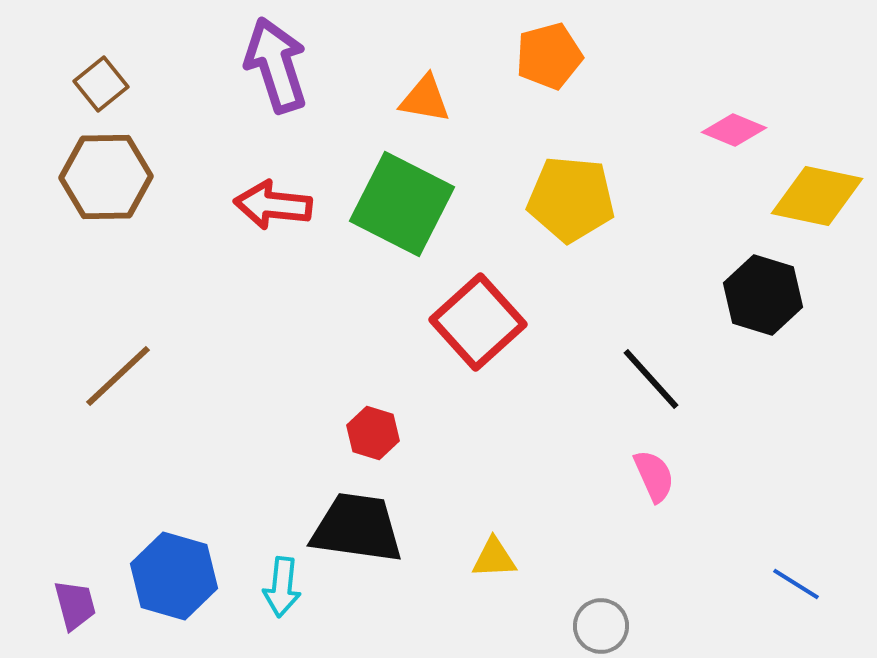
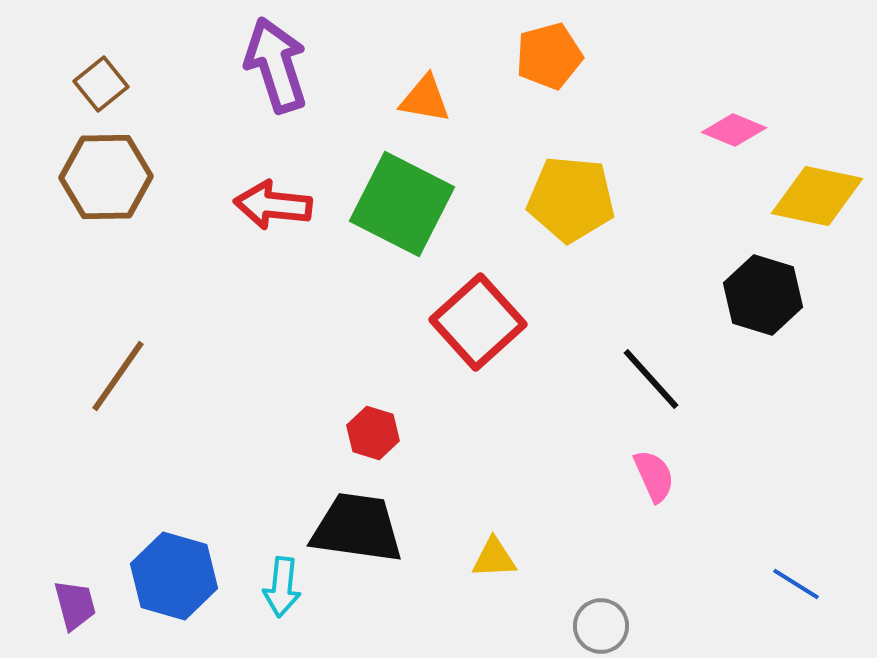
brown line: rotated 12 degrees counterclockwise
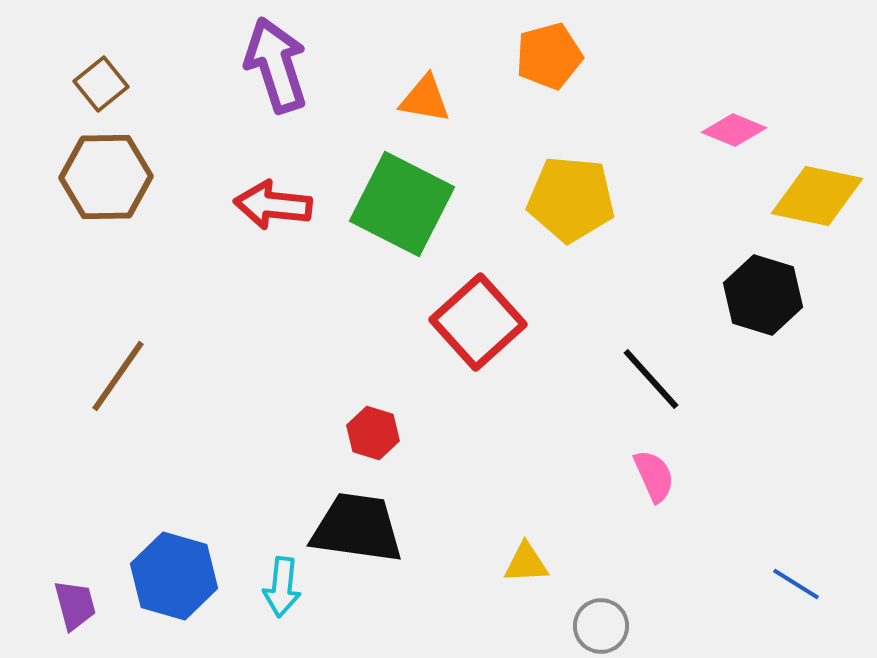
yellow triangle: moved 32 px right, 5 px down
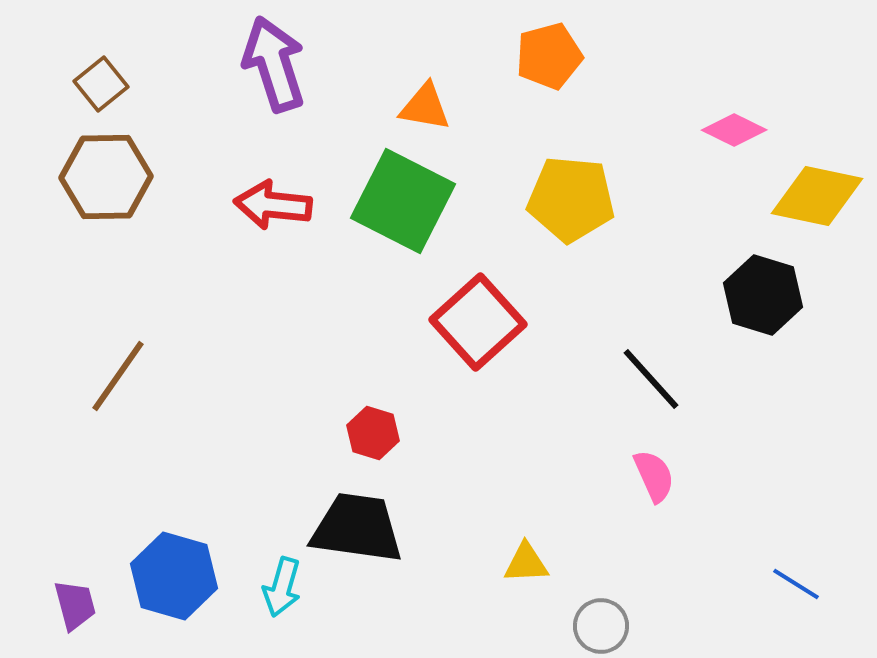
purple arrow: moved 2 px left, 1 px up
orange triangle: moved 8 px down
pink diamond: rotated 4 degrees clockwise
green square: moved 1 px right, 3 px up
cyan arrow: rotated 10 degrees clockwise
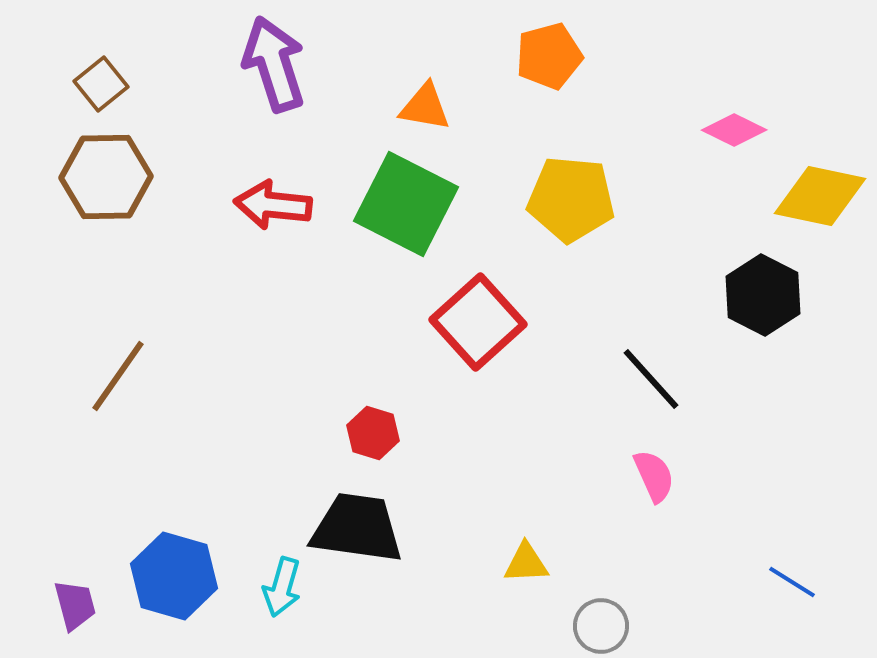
yellow diamond: moved 3 px right
green square: moved 3 px right, 3 px down
black hexagon: rotated 10 degrees clockwise
blue line: moved 4 px left, 2 px up
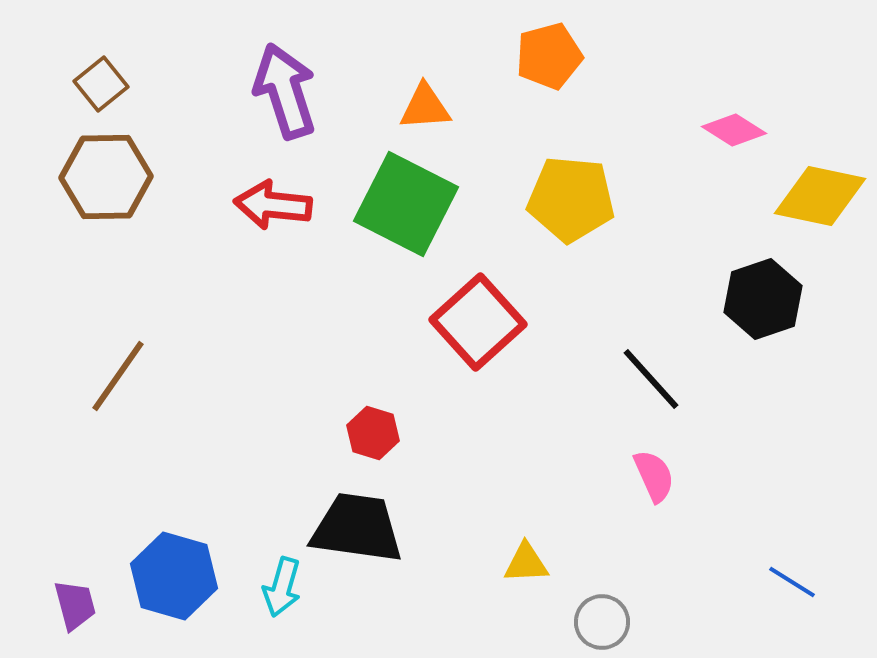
purple arrow: moved 11 px right, 27 px down
orange triangle: rotated 14 degrees counterclockwise
pink diamond: rotated 6 degrees clockwise
black hexagon: moved 4 px down; rotated 14 degrees clockwise
gray circle: moved 1 px right, 4 px up
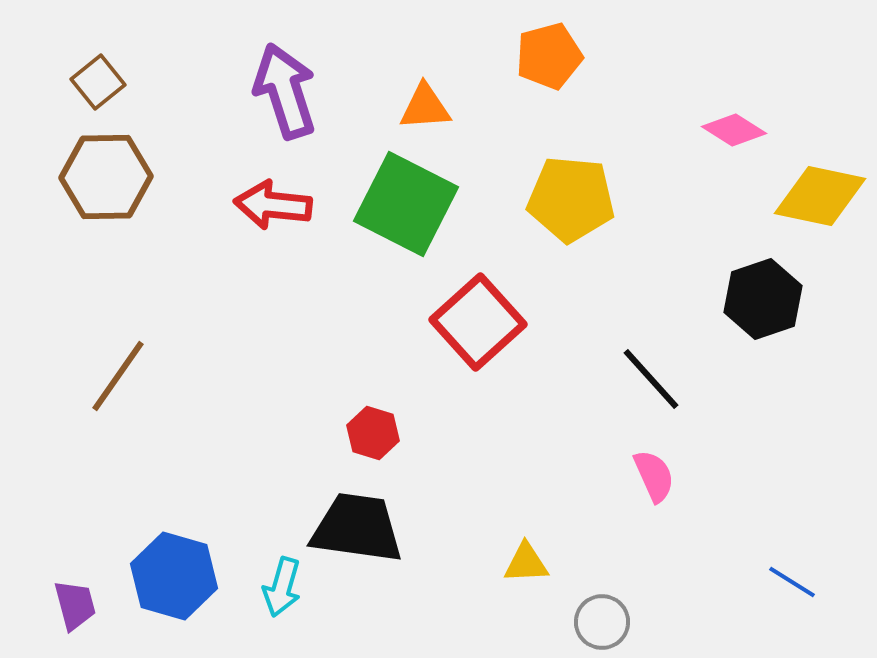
brown square: moved 3 px left, 2 px up
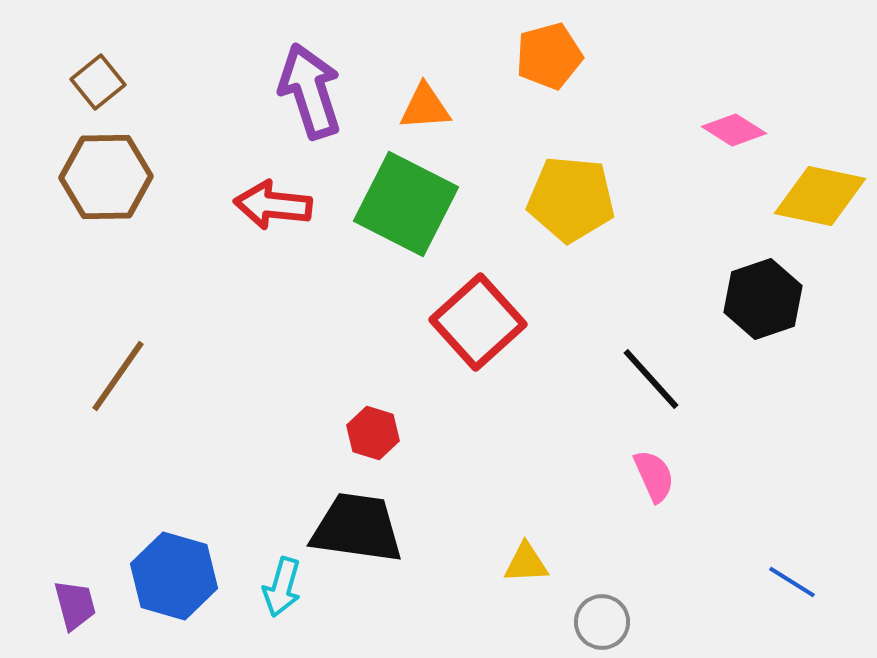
purple arrow: moved 25 px right
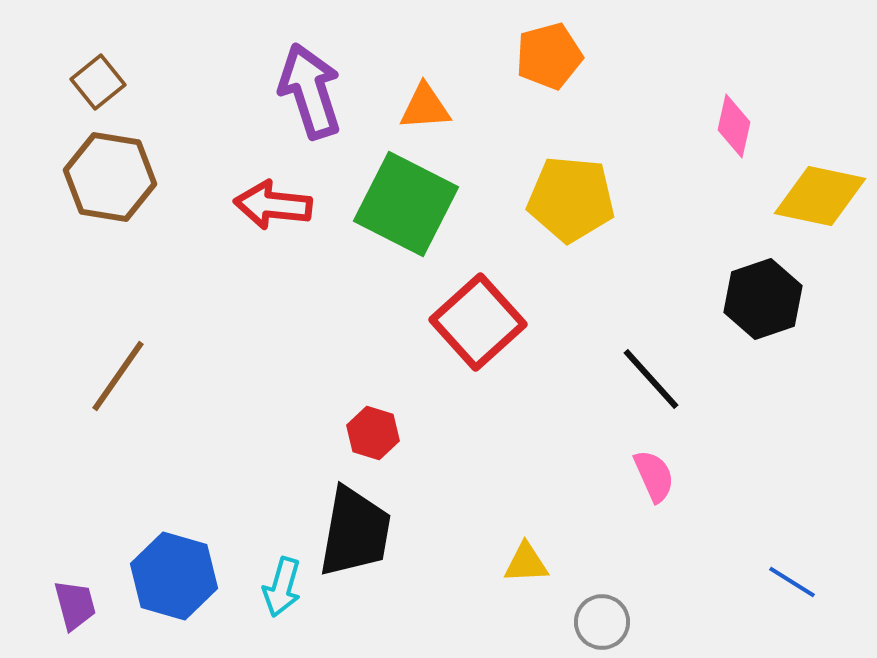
pink diamond: moved 4 px up; rotated 70 degrees clockwise
brown hexagon: moved 4 px right; rotated 10 degrees clockwise
black trapezoid: moved 2 px left, 4 px down; rotated 92 degrees clockwise
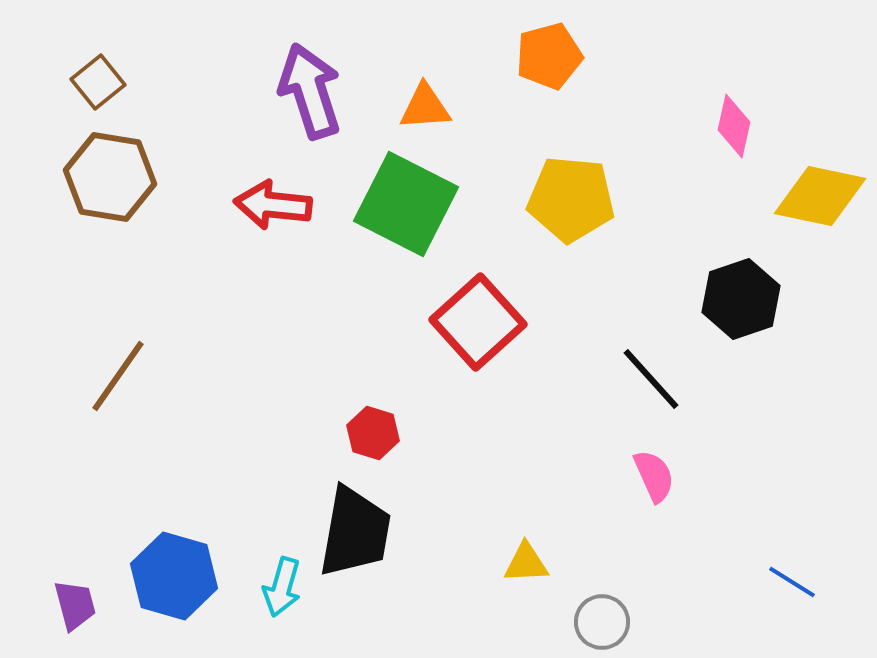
black hexagon: moved 22 px left
